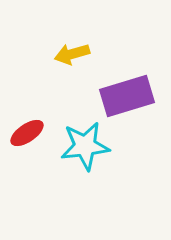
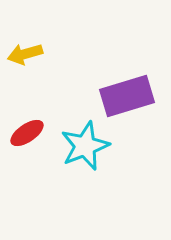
yellow arrow: moved 47 px left
cyan star: rotated 15 degrees counterclockwise
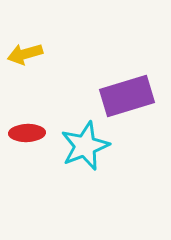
red ellipse: rotated 32 degrees clockwise
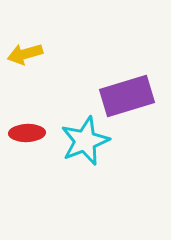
cyan star: moved 5 px up
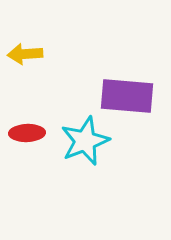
yellow arrow: rotated 12 degrees clockwise
purple rectangle: rotated 22 degrees clockwise
